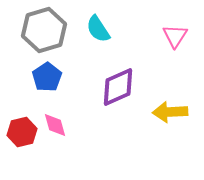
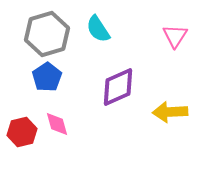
gray hexagon: moved 3 px right, 4 px down
pink diamond: moved 2 px right, 1 px up
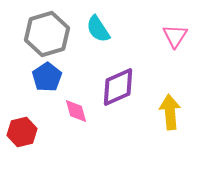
yellow arrow: rotated 88 degrees clockwise
pink diamond: moved 19 px right, 13 px up
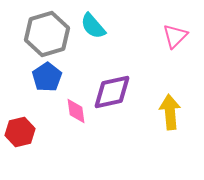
cyan semicircle: moved 5 px left, 3 px up; rotated 8 degrees counterclockwise
pink triangle: rotated 12 degrees clockwise
purple diamond: moved 6 px left, 5 px down; rotated 12 degrees clockwise
pink diamond: rotated 8 degrees clockwise
red hexagon: moved 2 px left
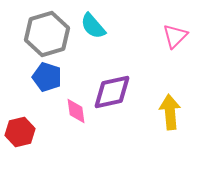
blue pentagon: rotated 20 degrees counterclockwise
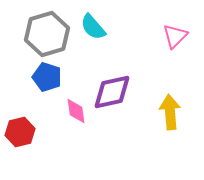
cyan semicircle: moved 1 px down
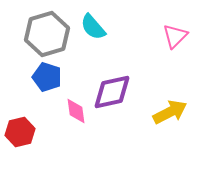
yellow arrow: rotated 68 degrees clockwise
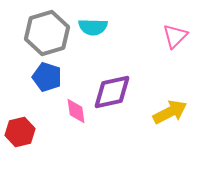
cyan semicircle: rotated 48 degrees counterclockwise
gray hexagon: moved 1 px up
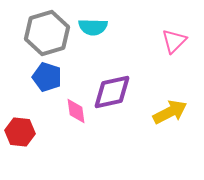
pink triangle: moved 1 px left, 5 px down
red hexagon: rotated 20 degrees clockwise
